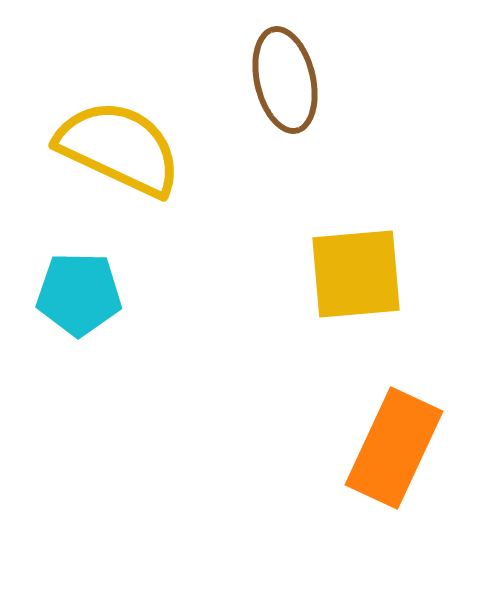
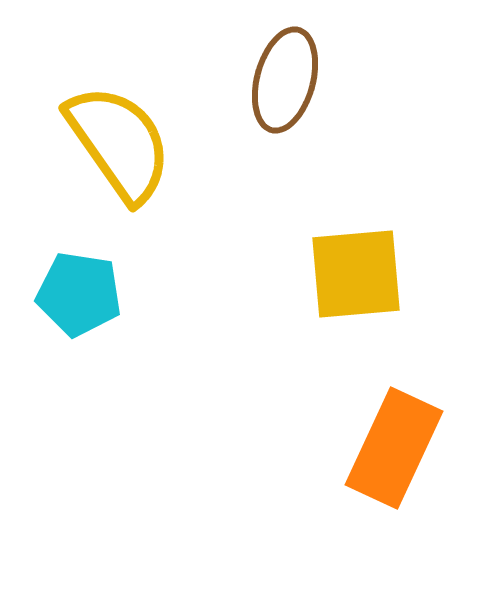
brown ellipse: rotated 28 degrees clockwise
yellow semicircle: moved 5 px up; rotated 30 degrees clockwise
cyan pentagon: rotated 8 degrees clockwise
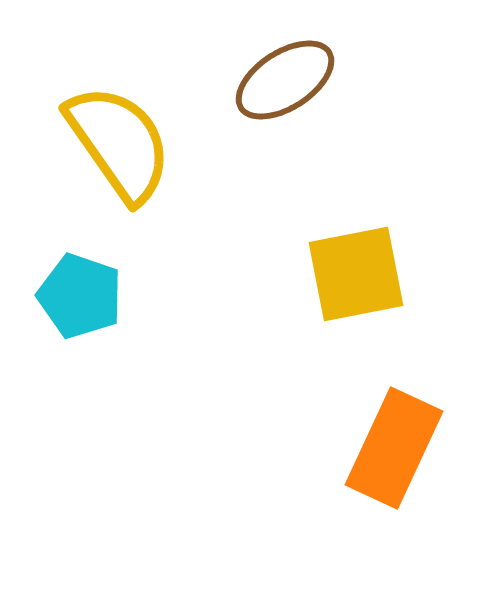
brown ellipse: rotated 42 degrees clockwise
yellow square: rotated 6 degrees counterclockwise
cyan pentagon: moved 1 px right, 2 px down; rotated 10 degrees clockwise
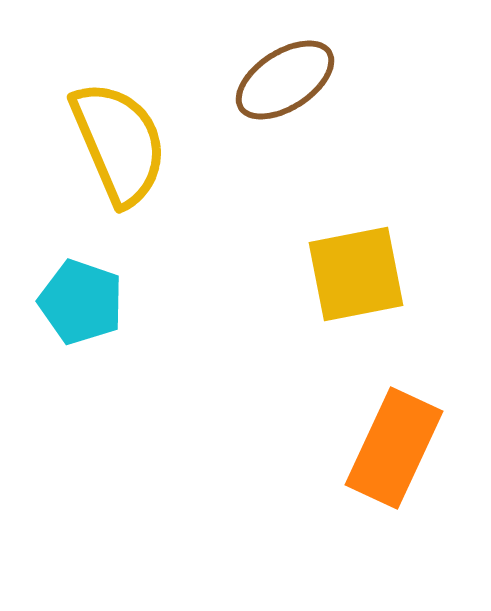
yellow semicircle: rotated 12 degrees clockwise
cyan pentagon: moved 1 px right, 6 px down
